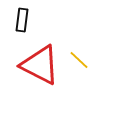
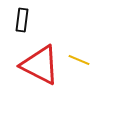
yellow line: rotated 20 degrees counterclockwise
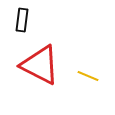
yellow line: moved 9 px right, 16 px down
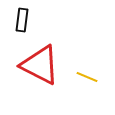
yellow line: moved 1 px left, 1 px down
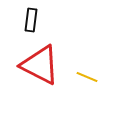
black rectangle: moved 9 px right
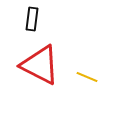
black rectangle: moved 1 px right, 1 px up
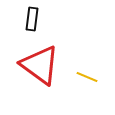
red triangle: rotated 9 degrees clockwise
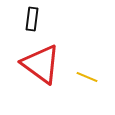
red triangle: moved 1 px right, 1 px up
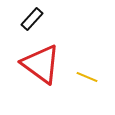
black rectangle: rotated 35 degrees clockwise
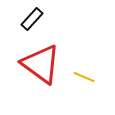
yellow line: moved 3 px left
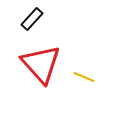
red triangle: rotated 12 degrees clockwise
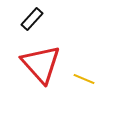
yellow line: moved 2 px down
